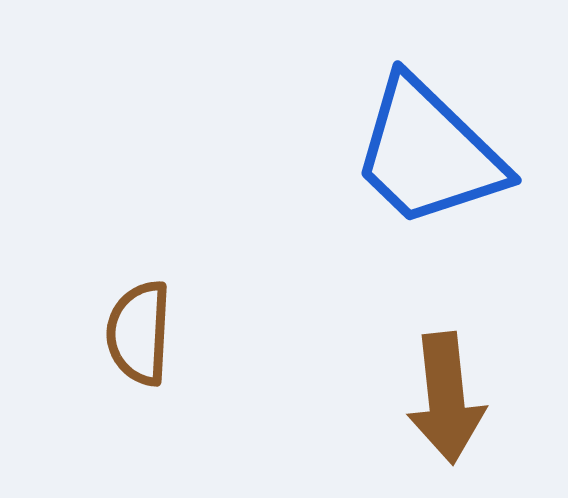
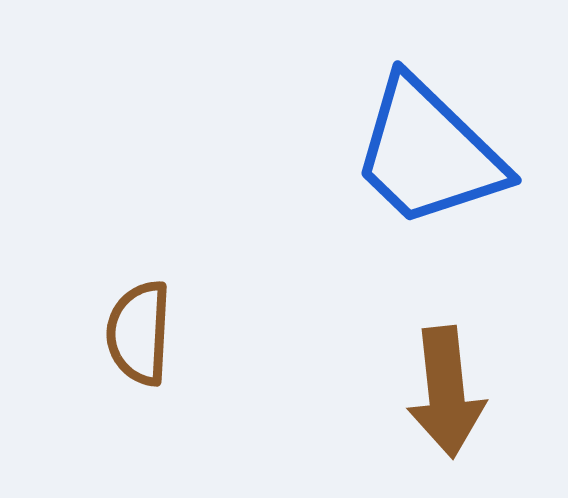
brown arrow: moved 6 px up
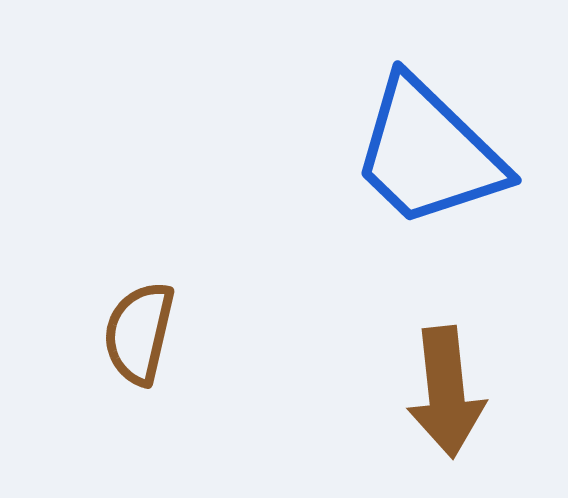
brown semicircle: rotated 10 degrees clockwise
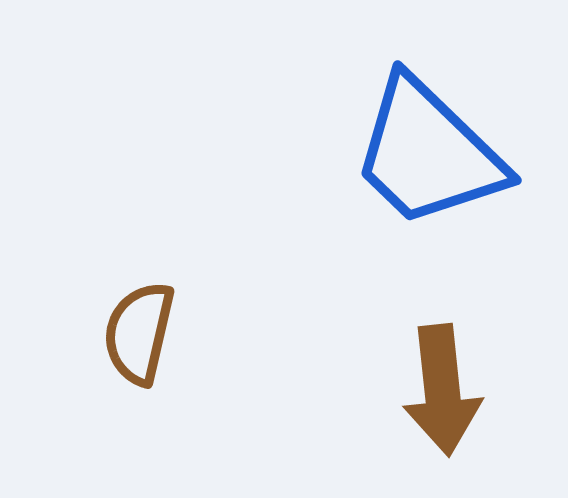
brown arrow: moved 4 px left, 2 px up
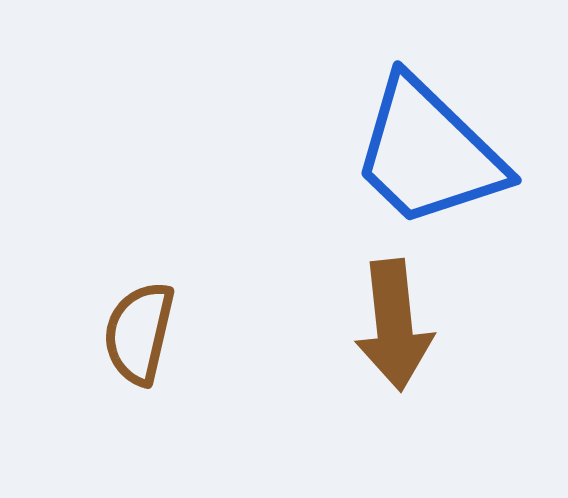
brown arrow: moved 48 px left, 65 px up
